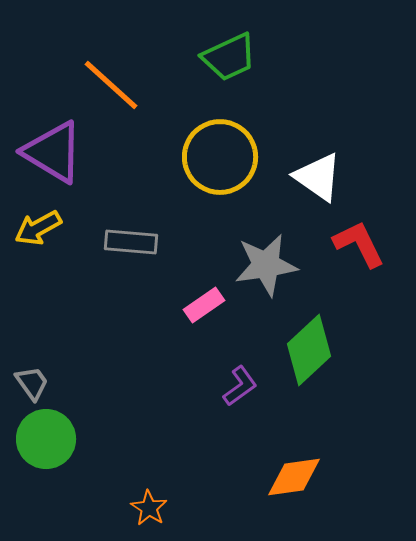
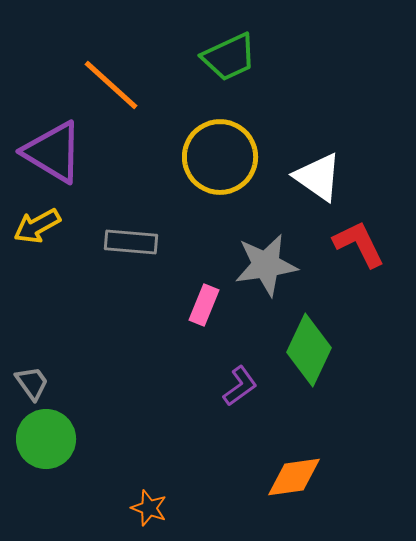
yellow arrow: moved 1 px left, 2 px up
pink rectangle: rotated 33 degrees counterclockwise
green diamond: rotated 22 degrees counterclockwise
orange star: rotated 12 degrees counterclockwise
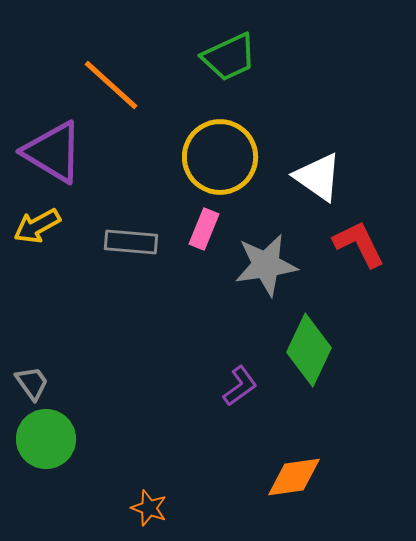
pink rectangle: moved 76 px up
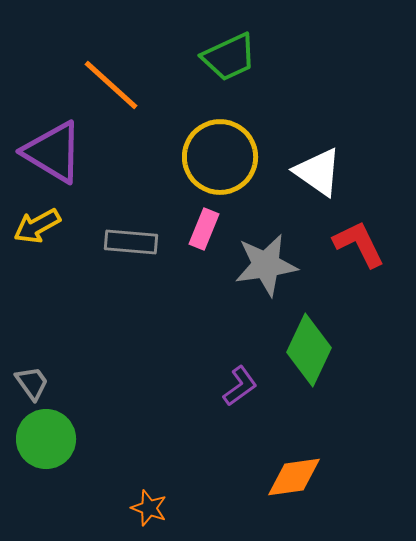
white triangle: moved 5 px up
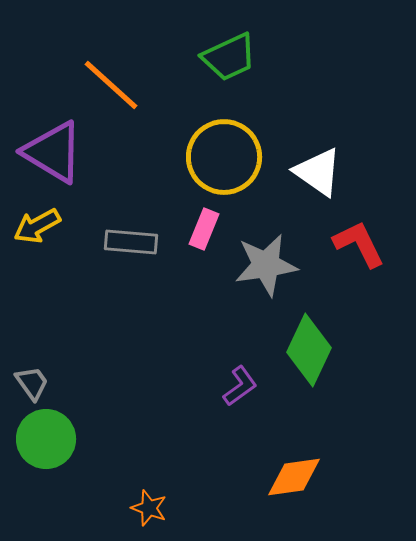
yellow circle: moved 4 px right
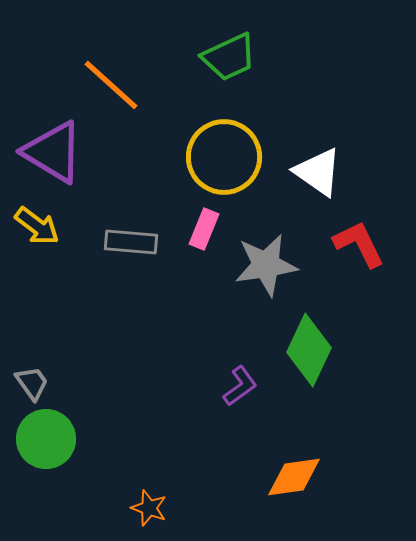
yellow arrow: rotated 114 degrees counterclockwise
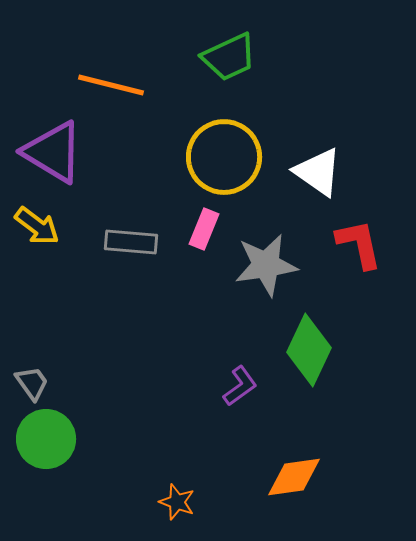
orange line: rotated 28 degrees counterclockwise
red L-shape: rotated 14 degrees clockwise
orange star: moved 28 px right, 6 px up
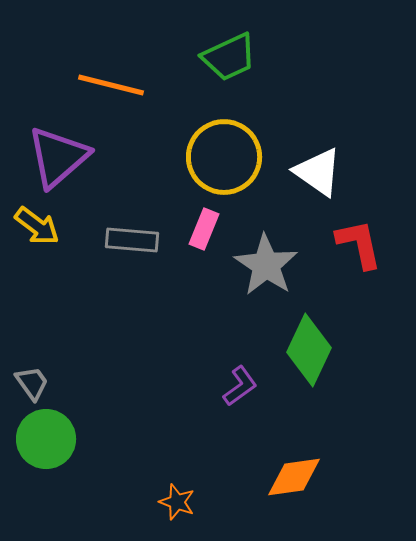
purple triangle: moved 5 px right, 5 px down; rotated 48 degrees clockwise
gray rectangle: moved 1 px right, 2 px up
gray star: rotated 30 degrees counterclockwise
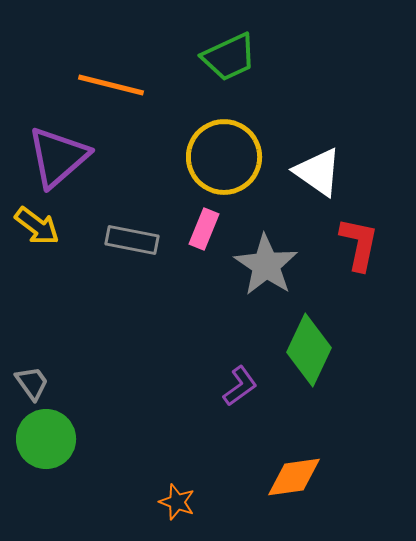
gray rectangle: rotated 6 degrees clockwise
red L-shape: rotated 24 degrees clockwise
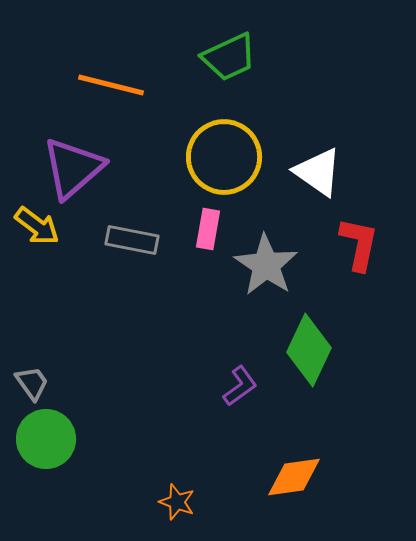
purple triangle: moved 15 px right, 11 px down
pink rectangle: moved 4 px right; rotated 12 degrees counterclockwise
